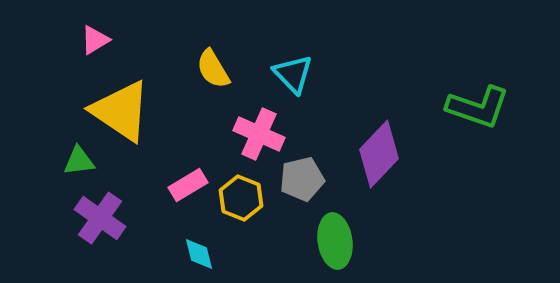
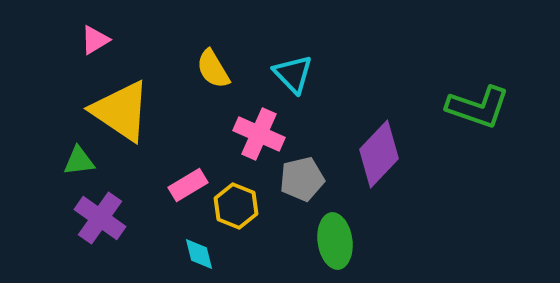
yellow hexagon: moved 5 px left, 8 px down
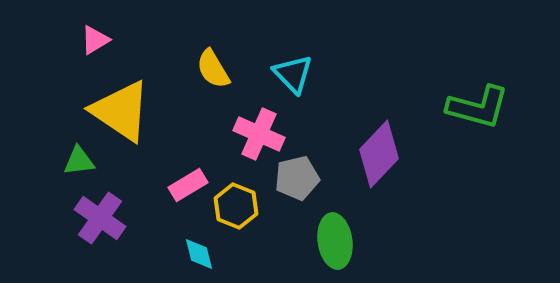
green L-shape: rotated 4 degrees counterclockwise
gray pentagon: moved 5 px left, 1 px up
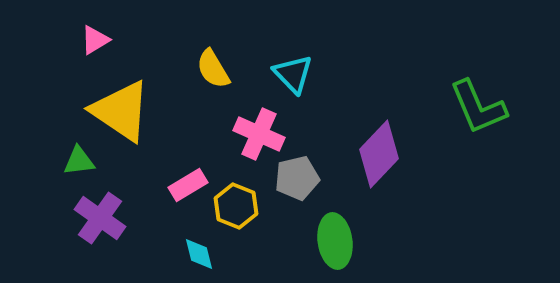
green L-shape: rotated 52 degrees clockwise
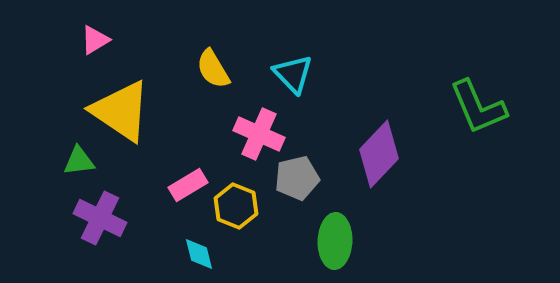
purple cross: rotated 9 degrees counterclockwise
green ellipse: rotated 10 degrees clockwise
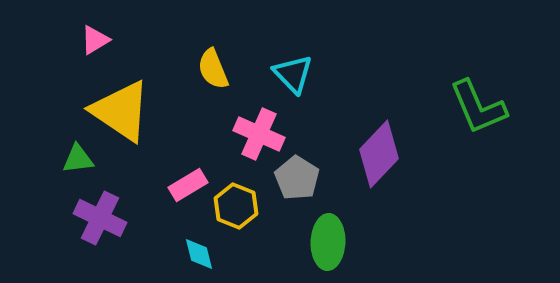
yellow semicircle: rotated 9 degrees clockwise
green triangle: moved 1 px left, 2 px up
gray pentagon: rotated 27 degrees counterclockwise
green ellipse: moved 7 px left, 1 px down
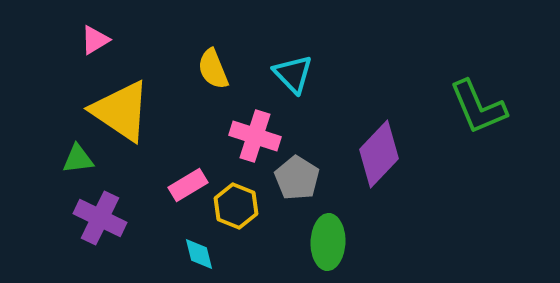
pink cross: moved 4 px left, 2 px down; rotated 6 degrees counterclockwise
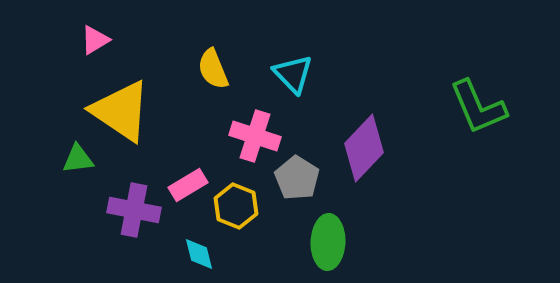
purple diamond: moved 15 px left, 6 px up
purple cross: moved 34 px right, 8 px up; rotated 15 degrees counterclockwise
